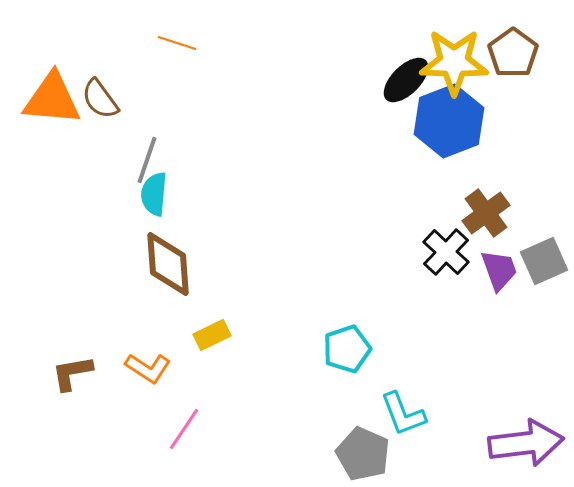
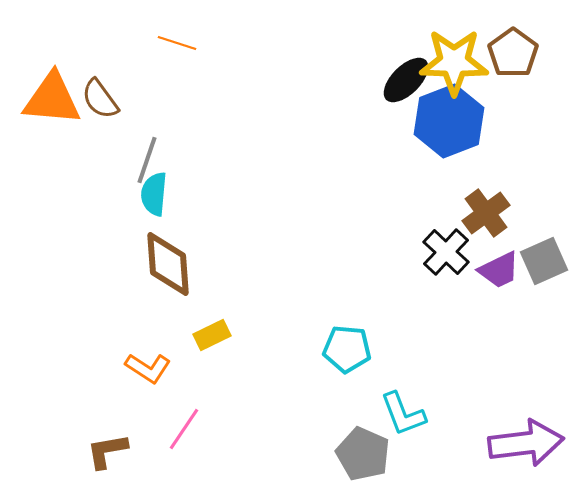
purple trapezoid: rotated 84 degrees clockwise
cyan pentagon: rotated 24 degrees clockwise
brown L-shape: moved 35 px right, 78 px down
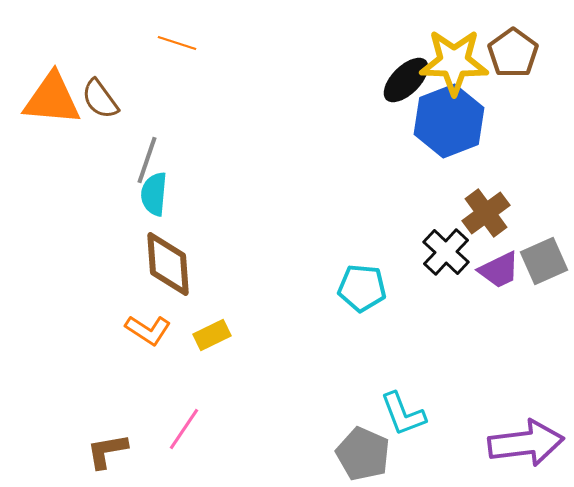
cyan pentagon: moved 15 px right, 61 px up
orange L-shape: moved 38 px up
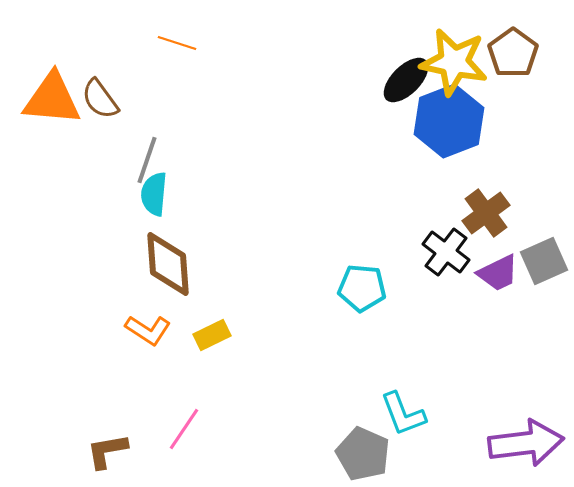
yellow star: rotated 10 degrees clockwise
black cross: rotated 6 degrees counterclockwise
purple trapezoid: moved 1 px left, 3 px down
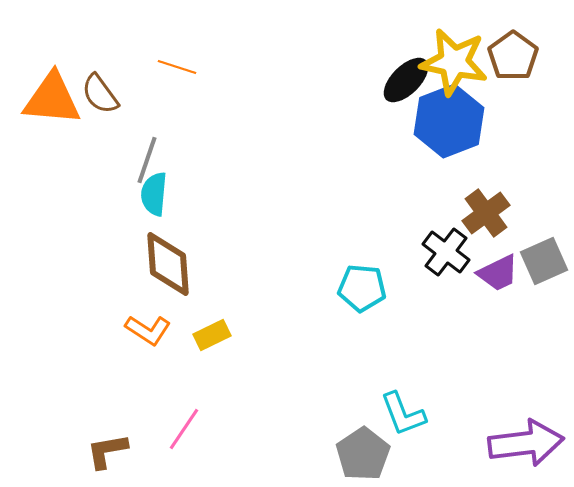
orange line: moved 24 px down
brown pentagon: moved 3 px down
brown semicircle: moved 5 px up
gray pentagon: rotated 14 degrees clockwise
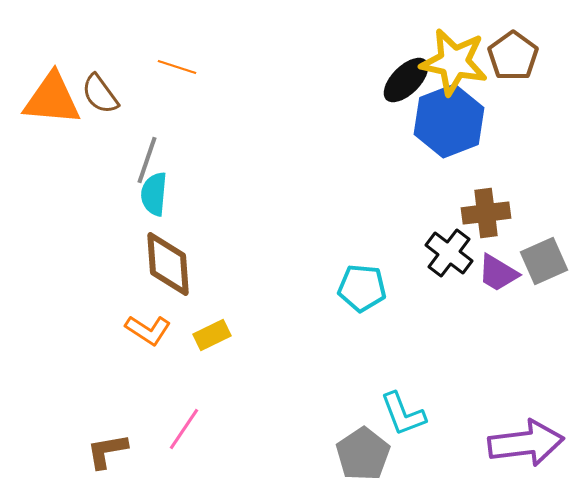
brown cross: rotated 30 degrees clockwise
black cross: moved 3 px right, 1 px down
purple trapezoid: rotated 57 degrees clockwise
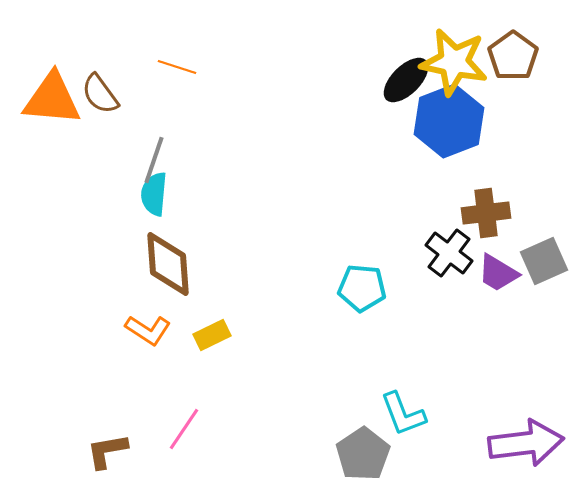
gray line: moved 7 px right
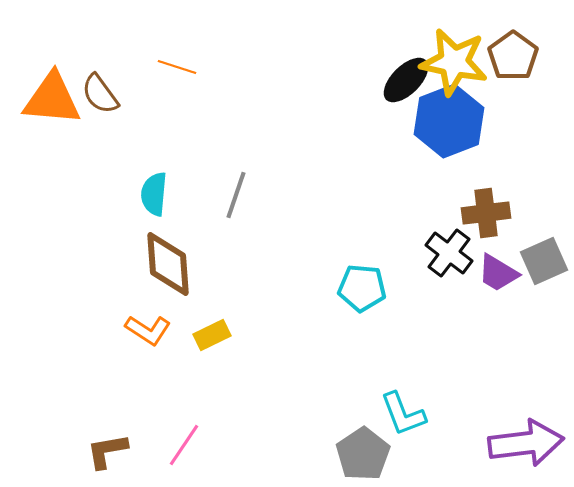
gray line: moved 82 px right, 35 px down
pink line: moved 16 px down
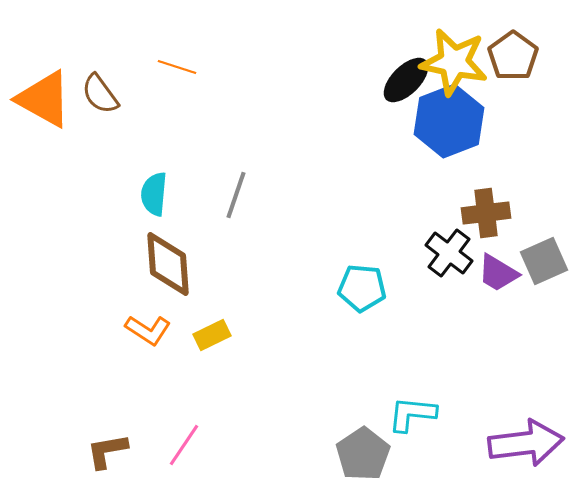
orange triangle: moved 8 px left; rotated 24 degrees clockwise
cyan L-shape: moved 9 px right; rotated 117 degrees clockwise
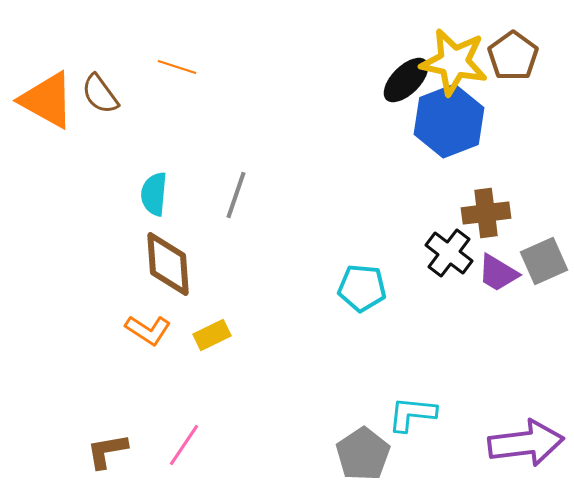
orange triangle: moved 3 px right, 1 px down
